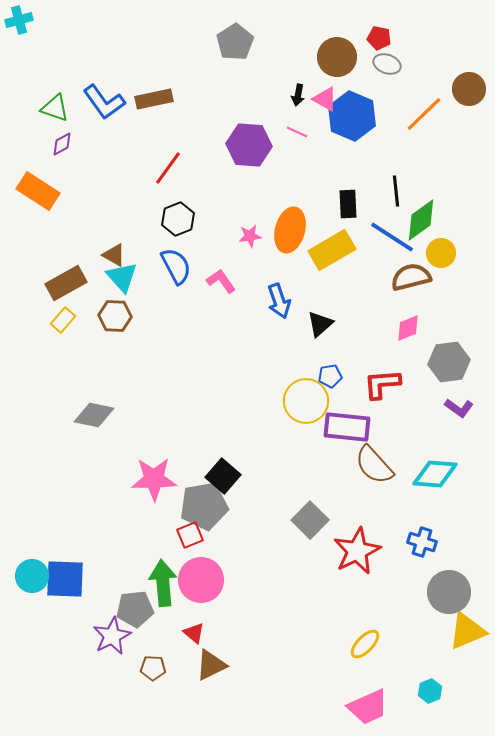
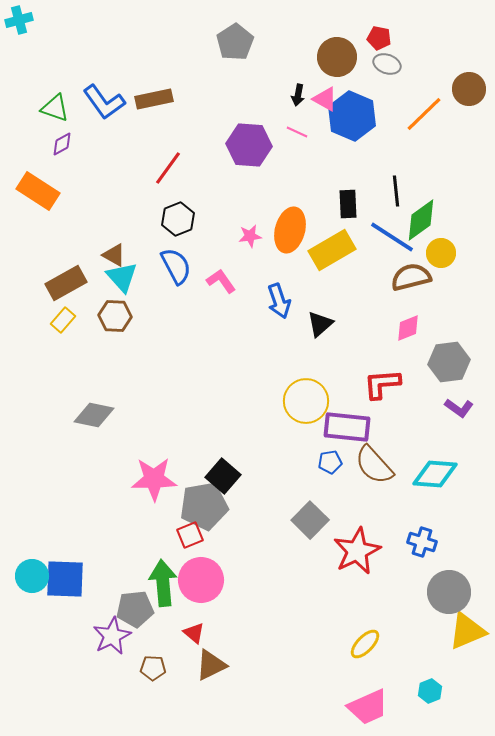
blue pentagon at (330, 376): moved 86 px down
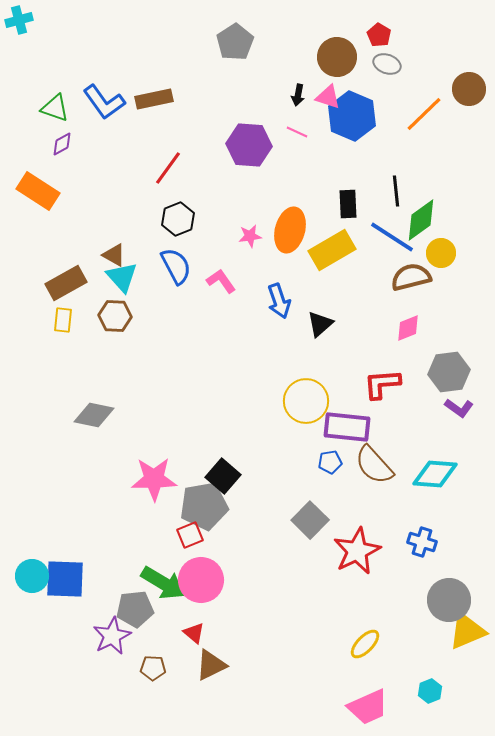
red pentagon at (379, 38): moved 3 px up; rotated 20 degrees clockwise
pink triangle at (325, 99): moved 3 px right, 2 px up; rotated 12 degrees counterclockwise
yellow rectangle at (63, 320): rotated 35 degrees counterclockwise
gray hexagon at (449, 362): moved 10 px down
green arrow at (163, 583): rotated 126 degrees clockwise
gray circle at (449, 592): moved 8 px down
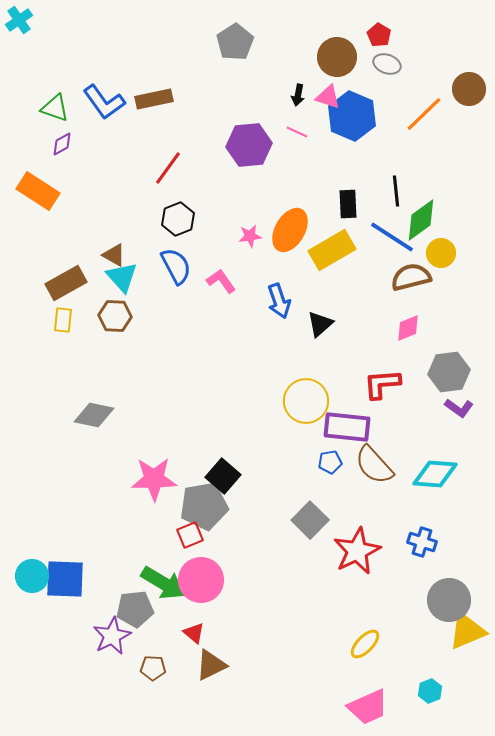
cyan cross at (19, 20): rotated 20 degrees counterclockwise
purple hexagon at (249, 145): rotated 9 degrees counterclockwise
orange ellipse at (290, 230): rotated 15 degrees clockwise
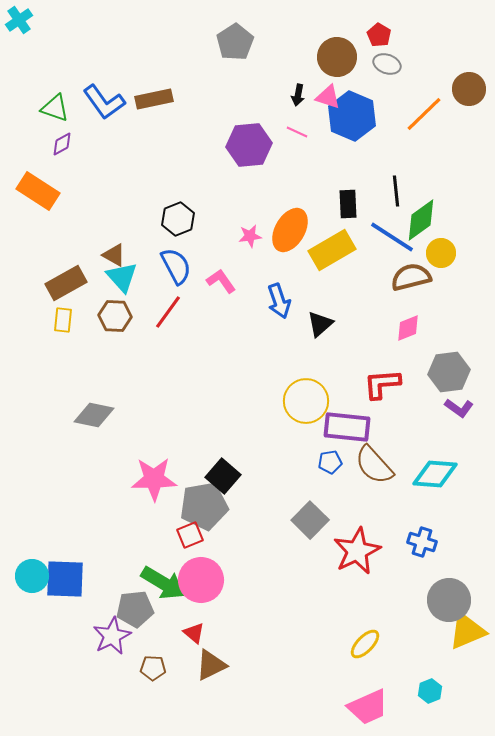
red line at (168, 168): moved 144 px down
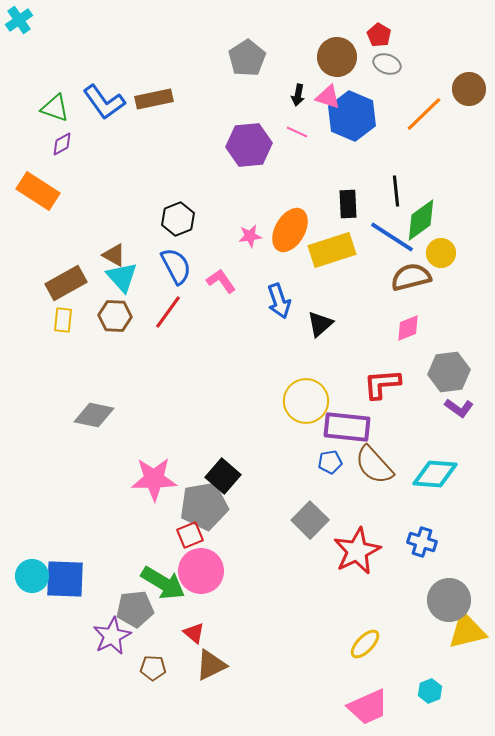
gray pentagon at (235, 42): moved 12 px right, 16 px down
yellow rectangle at (332, 250): rotated 12 degrees clockwise
pink circle at (201, 580): moved 9 px up
yellow triangle at (467, 631): rotated 9 degrees clockwise
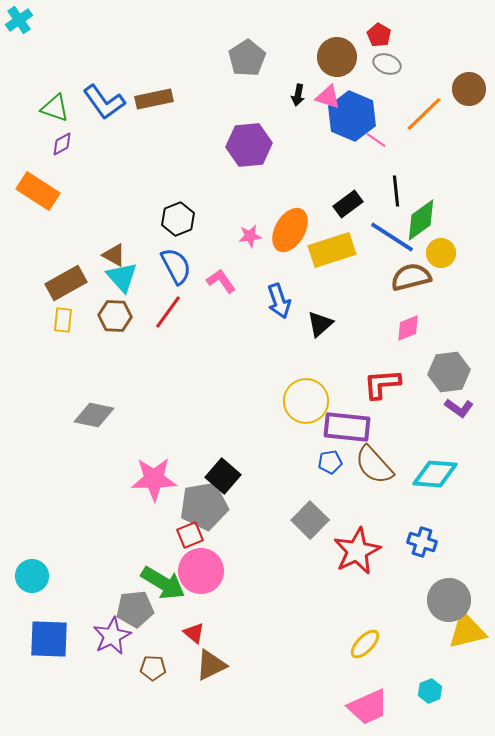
pink line at (297, 132): moved 79 px right, 8 px down; rotated 10 degrees clockwise
black rectangle at (348, 204): rotated 56 degrees clockwise
blue square at (65, 579): moved 16 px left, 60 px down
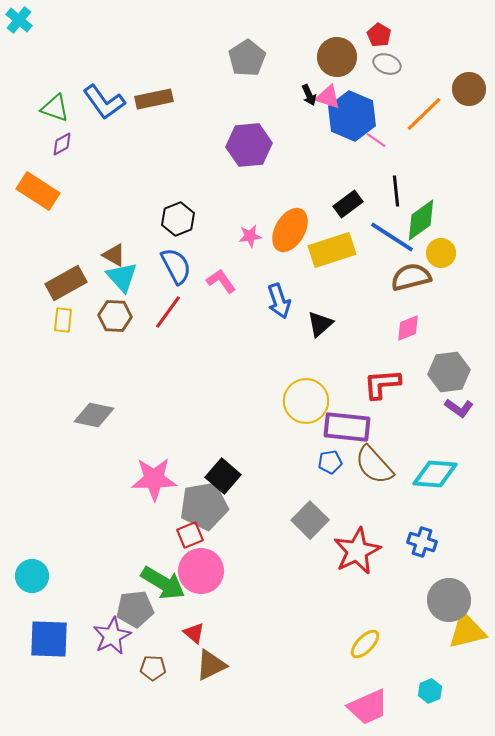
cyan cross at (19, 20): rotated 16 degrees counterclockwise
black arrow at (298, 95): moved 11 px right; rotated 35 degrees counterclockwise
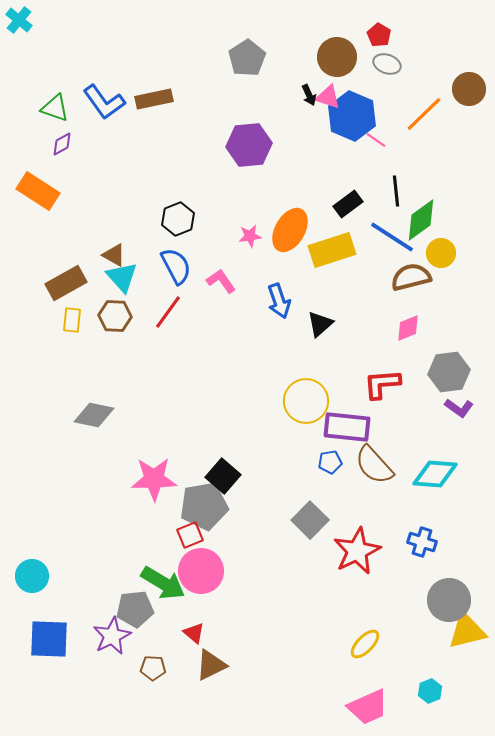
yellow rectangle at (63, 320): moved 9 px right
